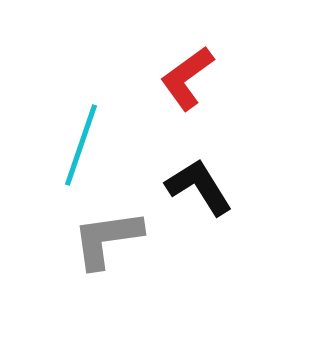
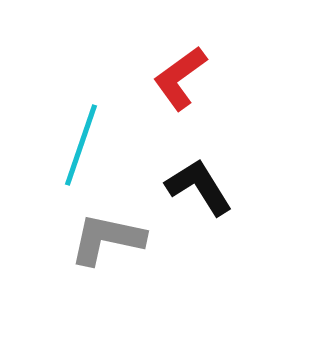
red L-shape: moved 7 px left
gray L-shape: rotated 20 degrees clockwise
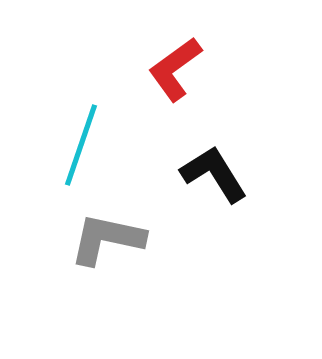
red L-shape: moved 5 px left, 9 px up
black L-shape: moved 15 px right, 13 px up
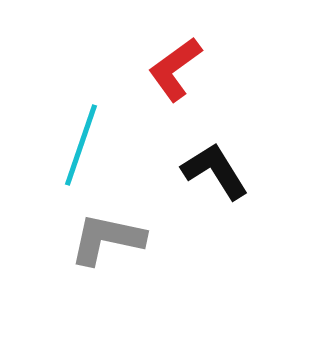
black L-shape: moved 1 px right, 3 px up
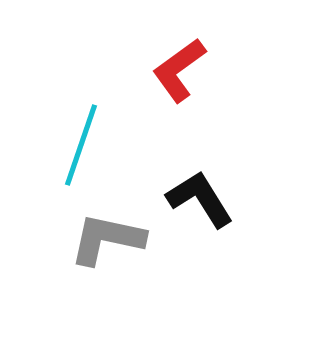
red L-shape: moved 4 px right, 1 px down
black L-shape: moved 15 px left, 28 px down
